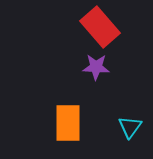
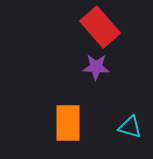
cyan triangle: rotated 50 degrees counterclockwise
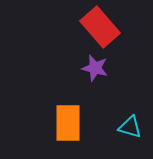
purple star: moved 1 px left, 1 px down; rotated 12 degrees clockwise
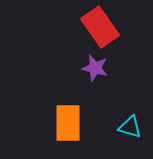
red rectangle: rotated 6 degrees clockwise
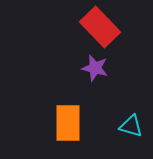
red rectangle: rotated 9 degrees counterclockwise
cyan triangle: moved 1 px right, 1 px up
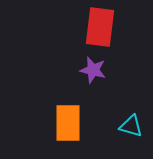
red rectangle: rotated 51 degrees clockwise
purple star: moved 2 px left, 2 px down
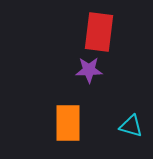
red rectangle: moved 1 px left, 5 px down
purple star: moved 4 px left; rotated 16 degrees counterclockwise
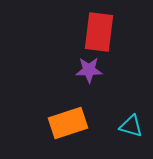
orange rectangle: rotated 72 degrees clockwise
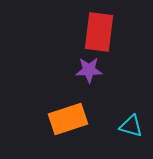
orange rectangle: moved 4 px up
